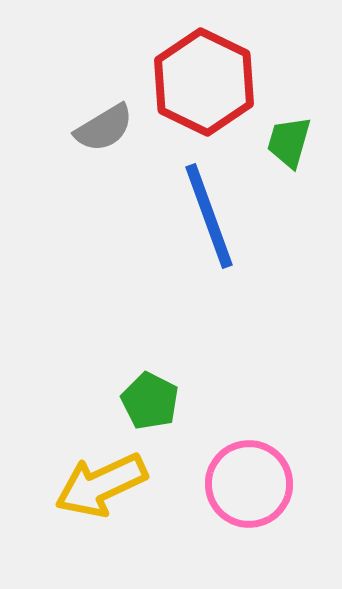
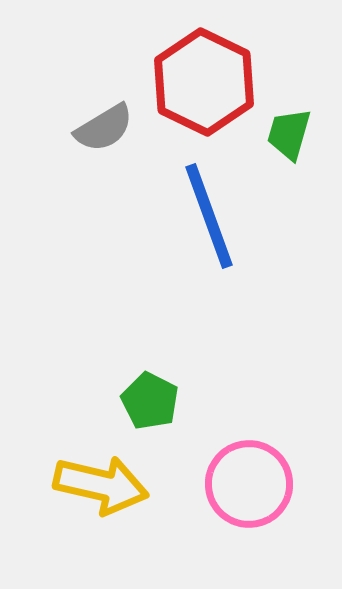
green trapezoid: moved 8 px up
yellow arrow: rotated 142 degrees counterclockwise
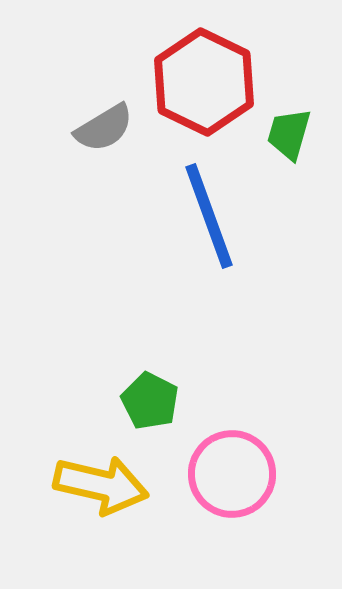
pink circle: moved 17 px left, 10 px up
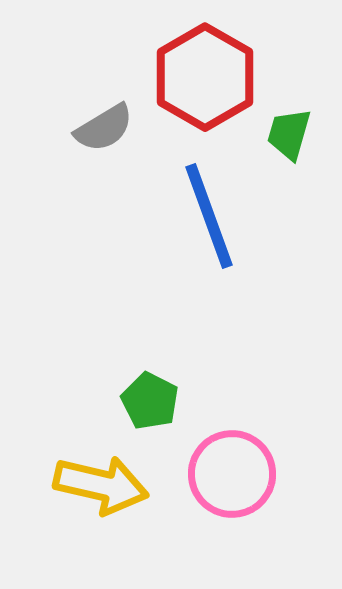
red hexagon: moved 1 px right, 5 px up; rotated 4 degrees clockwise
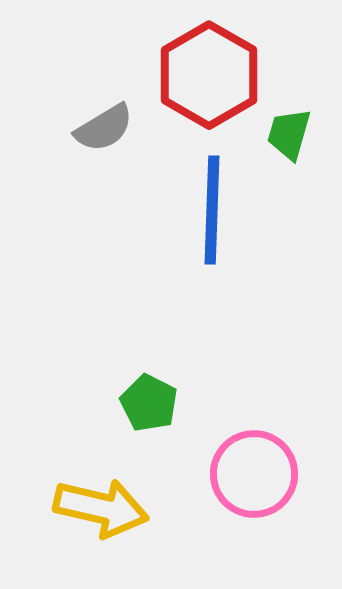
red hexagon: moved 4 px right, 2 px up
blue line: moved 3 px right, 6 px up; rotated 22 degrees clockwise
green pentagon: moved 1 px left, 2 px down
pink circle: moved 22 px right
yellow arrow: moved 23 px down
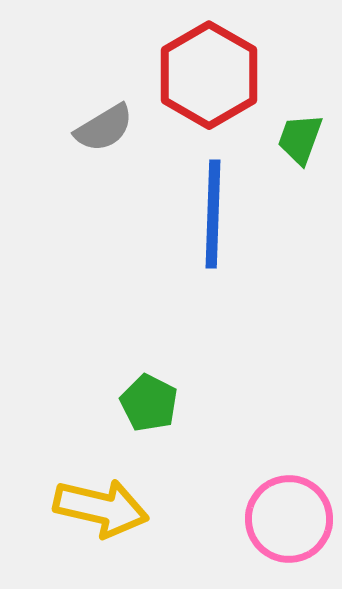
green trapezoid: moved 11 px right, 5 px down; rotated 4 degrees clockwise
blue line: moved 1 px right, 4 px down
pink circle: moved 35 px right, 45 px down
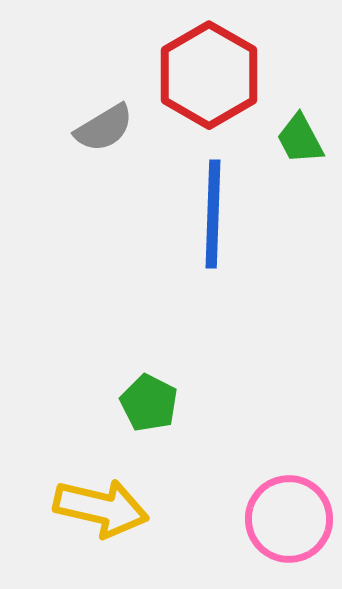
green trapezoid: rotated 48 degrees counterclockwise
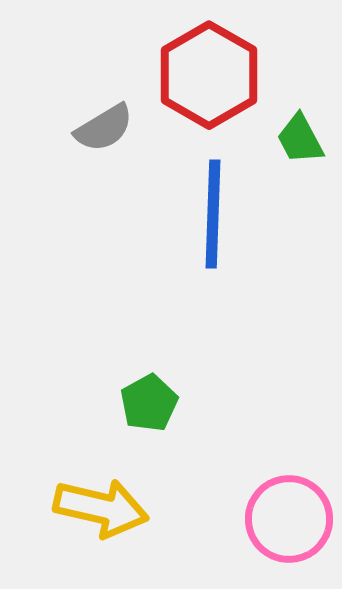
green pentagon: rotated 16 degrees clockwise
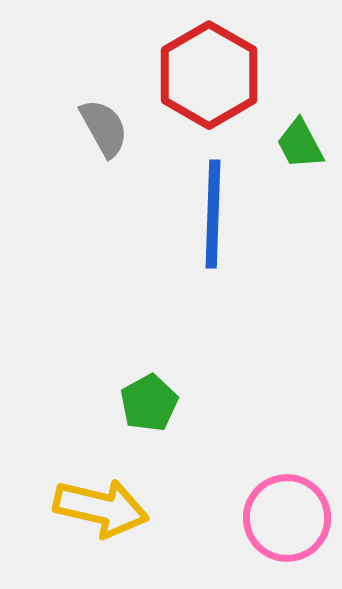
gray semicircle: rotated 88 degrees counterclockwise
green trapezoid: moved 5 px down
pink circle: moved 2 px left, 1 px up
